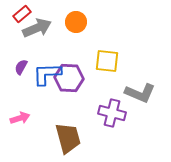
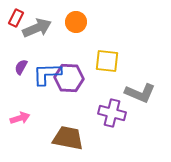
red rectangle: moved 6 px left, 4 px down; rotated 24 degrees counterclockwise
brown trapezoid: rotated 64 degrees counterclockwise
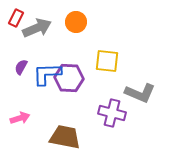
brown trapezoid: moved 3 px left, 1 px up
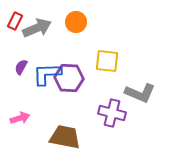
red rectangle: moved 1 px left, 3 px down
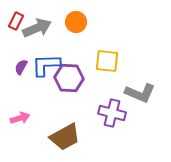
red rectangle: moved 1 px right
blue L-shape: moved 1 px left, 9 px up
brown trapezoid: rotated 140 degrees clockwise
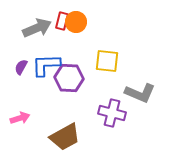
red rectangle: moved 46 px right; rotated 12 degrees counterclockwise
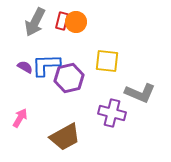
gray arrow: moved 2 px left, 6 px up; rotated 140 degrees clockwise
purple semicircle: moved 4 px right; rotated 91 degrees clockwise
purple hexagon: rotated 16 degrees counterclockwise
pink arrow: rotated 42 degrees counterclockwise
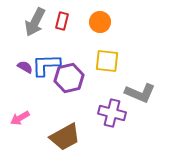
orange circle: moved 24 px right
pink arrow: rotated 150 degrees counterclockwise
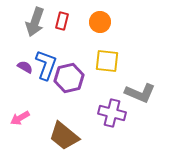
gray arrow: rotated 8 degrees counterclockwise
blue L-shape: rotated 112 degrees clockwise
brown trapezoid: moved 1 px left, 1 px up; rotated 68 degrees clockwise
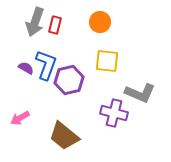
red rectangle: moved 7 px left, 4 px down
purple semicircle: moved 1 px right, 1 px down
purple hexagon: moved 2 px down
purple cross: moved 2 px right
